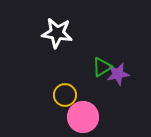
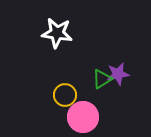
green triangle: moved 12 px down
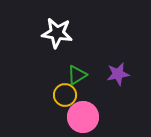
green triangle: moved 25 px left, 4 px up
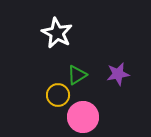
white star: rotated 20 degrees clockwise
yellow circle: moved 7 px left
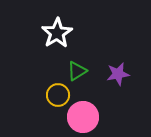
white star: rotated 12 degrees clockwise
green triangle: moved 4 px up
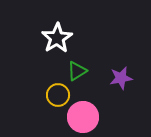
white star: moved 5 px down
purple star: moved 3 px right, 4 px down
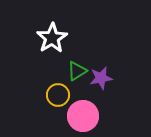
white star: moved 5 px left
purple star: moved 20 px left
pink circle: moved 1 px up
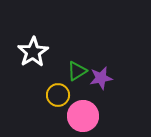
white star: moved 19 px left, 14 px down
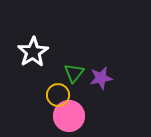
green triangle: moved 3 px left, 2 px down; rotated 20 degrees counterclockwise
pink circle: moved 14 px left
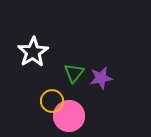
yellow circle: moved 6 px left, 6 px down
